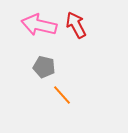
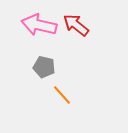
red arrow: rotated 24 degrees counterclockwise
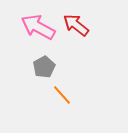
pink arrow: moved 1 px left, 2 px down; rotated 16 degrees clockwise
gray pentagon: rotated 30 degrees clockwise
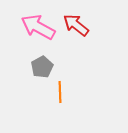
gray pentagon: moved 2 px left
orange line: moved 2 px left, 3 px up; rotated 40 degrees clockwise
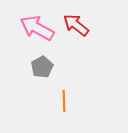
pink arrow: moved 1 px left, 1 px down
orange line: moved 4 px right, 9 px down
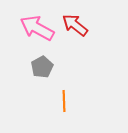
red arrow: moved 1 px left
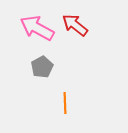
orange line: moved 1 px right, 2 px down
